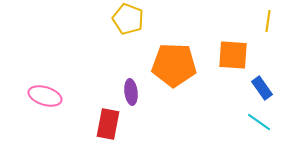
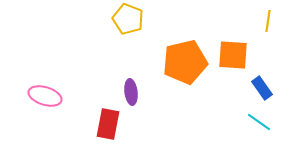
orange pentagon: moved 11 px right, 3 px up; rotated 15 degrees counterclockwise
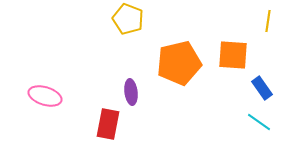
orange pentagon: moved 6 px left, 1 px down
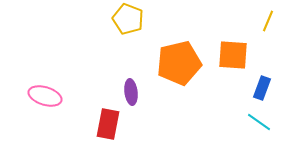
yellow line: rotated 15 degrees clockwise
blue rectangle: rotated 55 degrees clockwise
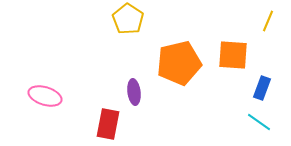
yellow pentagon: rotated 12 degrees clockwise
purple ellipse: moved 3 px right
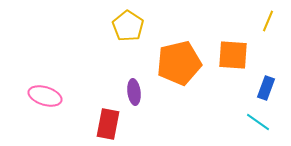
yellow pentagon: moved 7 px down
blue rectangle: moved 4 px right
cyan line: moved 1 px left
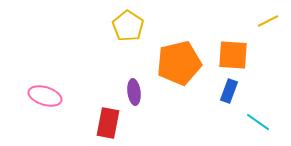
yellow line: rotated 40 degrees clockwise
blue rectangle: moved 37 px left, 3 px down
red rectangle: moved 1 px up
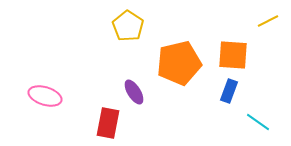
purple ellipse: rotated 25 degrees counterclockwise
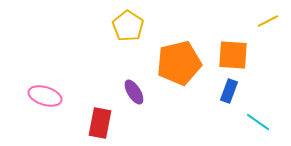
red rectangle: moved 8 px left
